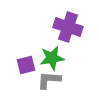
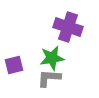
purple square: moved 12 px left
gray L-shape: moved 2 px up
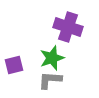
green star: rotated 10 degrees counterclockwise
gray L-shape: moved 1 px right, 2 px down
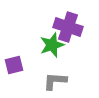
green star: moved 13 px up
gray L-shape: moved 5 px right, 1 px down
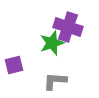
green star: moved 2 px up
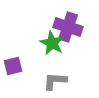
green star: rotated 25 degrees counterclockwise
purple square: moved 1 px left, 1 px down
